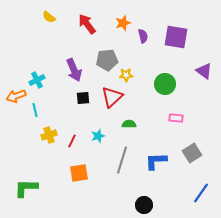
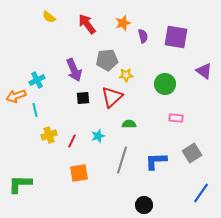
green L-shape: moved 6 px left, 4 px up
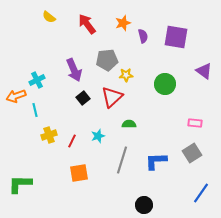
black square: rotated 32 degrees counterclockwise
pink rectangle: moved 19 px right, 5 px down
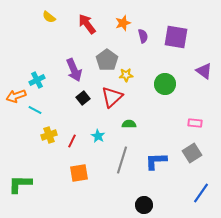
gray pentagon: rotated 30 degrees counterclockwise
cyan line: rotated 48 degrees counterclockwise
cyan star: rotated 24 degrees counterclockwise
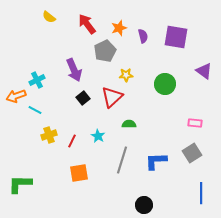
orange star: moved 4 px left, 5 px down
gray pentagon: moved 2 px left, 9 px up; rotated 10 degrees clockwise
blue line: rotated 35 degrees counterclockwise
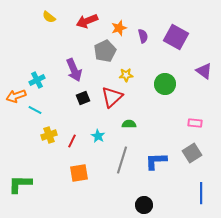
red arrow: moved 3 px up; rotated 75 degrees counterclockwise
purple square: rotated 20 degrees clockwise
black square: rotated 16 degrees clockwise
